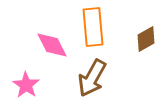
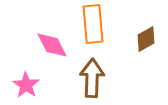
orange rectangle: moved 3 px up
brown arrow: rotated 153 degrees clockwise
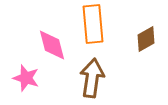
pink diamond: rotated 12 degrees clockwise
brown arrow: rotated 6 degrees clockwise
pink star: moved 7 px up; rotated 16 degrees counterclockwise
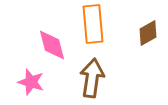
brown diamond: moved 2 px right, 6 px up
pink star: moved 5 px right, 4 px down
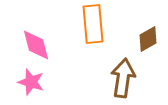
brown diamond: moved 6 px down
pink diamond: moved 16 px left
brown arrow: moved 31 px right
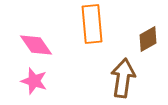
orange rectangle: moved 1 px left
pink diamond: rotated 20 degrees counterclockwise
pink star: moved 3 px right, 1 px up
